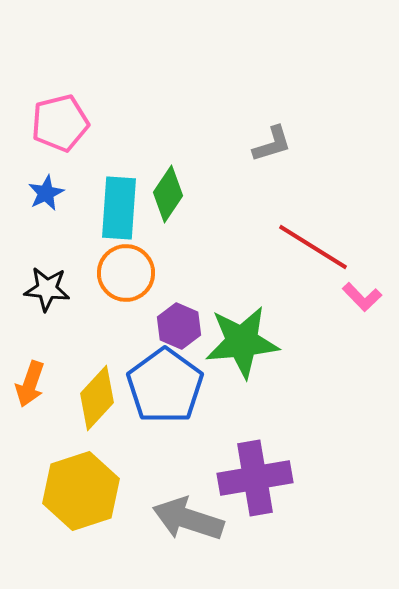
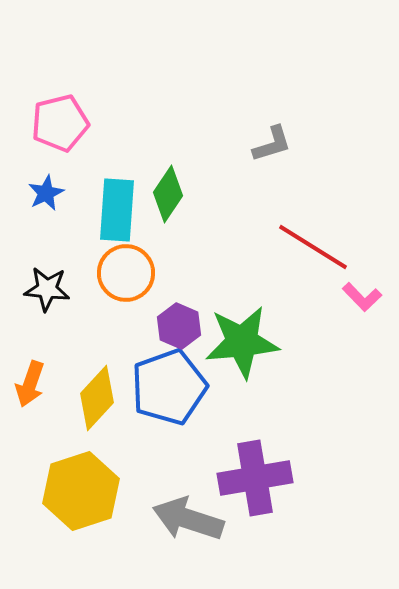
cyan rectangle: moved 2 px left, 2 px down
blue pentagon: moved 4 px right, 1 px down; rotated 16 degrees clockwise
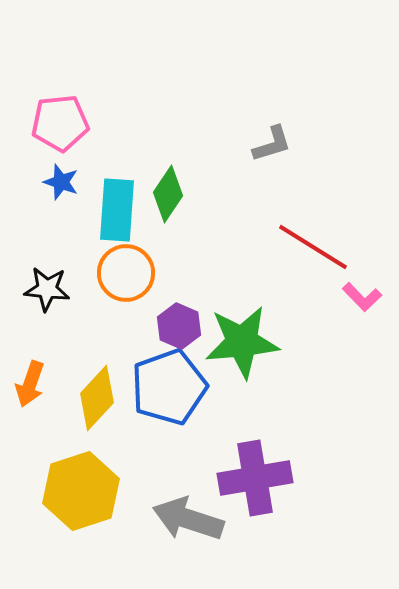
pink pentagon: rotated 8 degrees clockwise
blue star: moved 15 px right, 11 px up; rotated 27 degrees counterclockwise
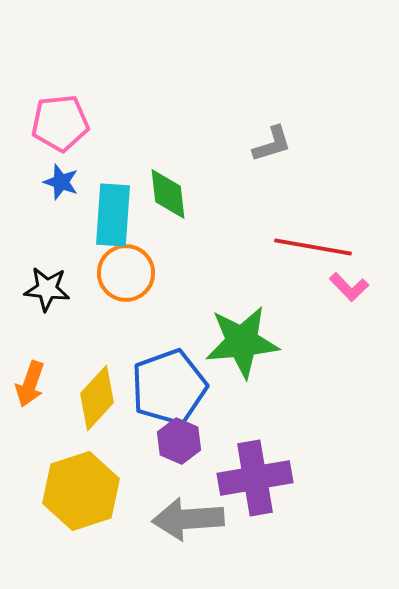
green diamond: rotated 40 degrees counterclockwise
cyan rectangle: moved 4 px left, 5 px down
red line: rotated 22 degrees counterclockwise
pink L-shape: moved 13 px left, 10 px up
purple hexagon: moved 115 px down
gray arrow: rotated 22 degrees counterclockwise
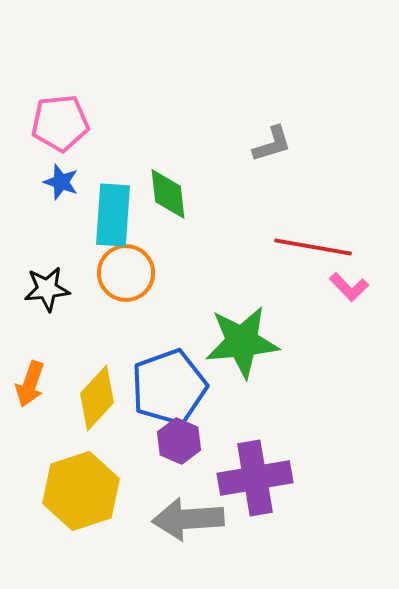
black star: rotated 12 degrees counterclockwise
